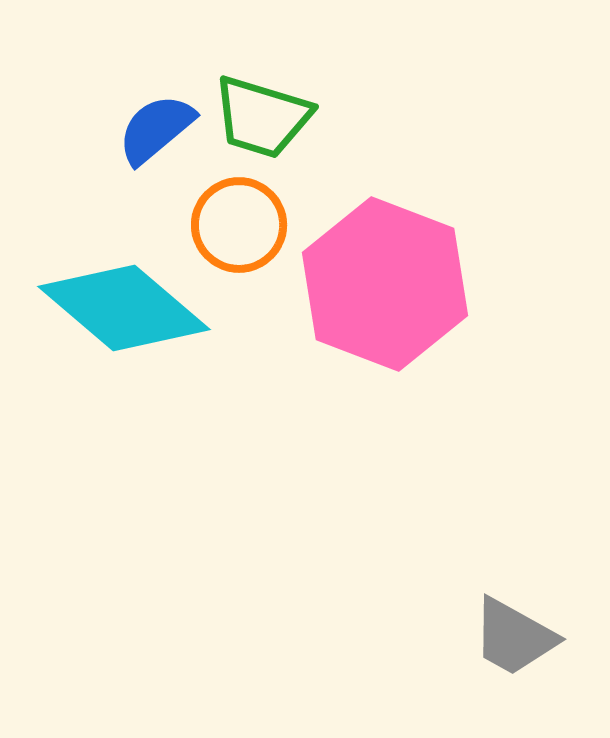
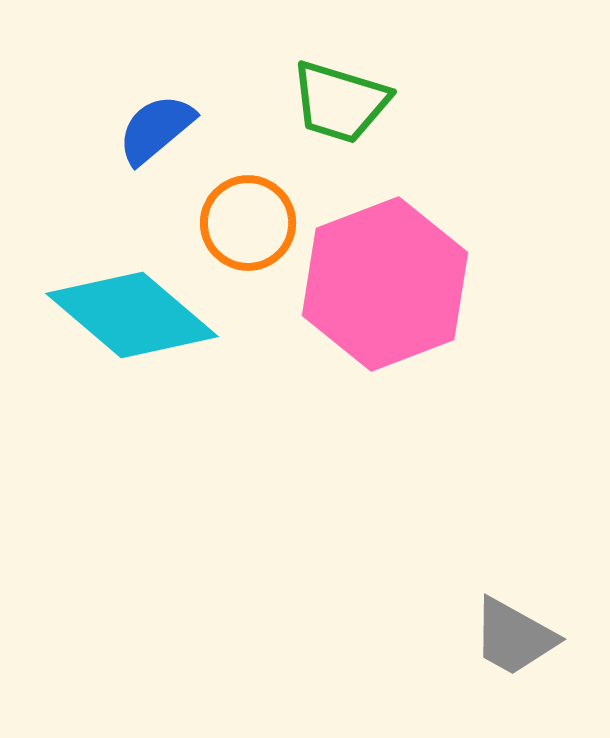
green trapezoid: moved 78 px right, 15 px up
orange circle: moved 9 px right, 2 px up
pink hexagon: rotated 18 degrees clockwise
cyan diamond: moved 8 px right, 7 px down
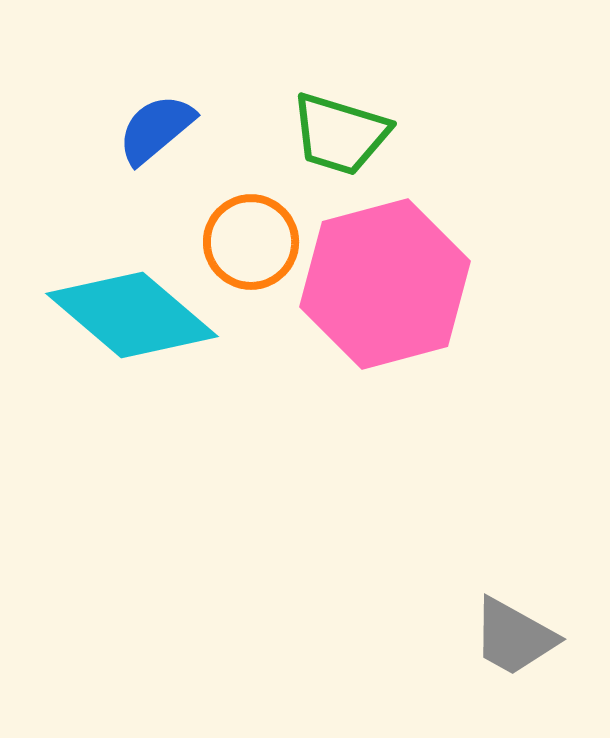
green trapezoid: moved 32 px down
orange circle: moved 3 px right, 19 px down
pink hexagon: rotated 6 degrees clockwise
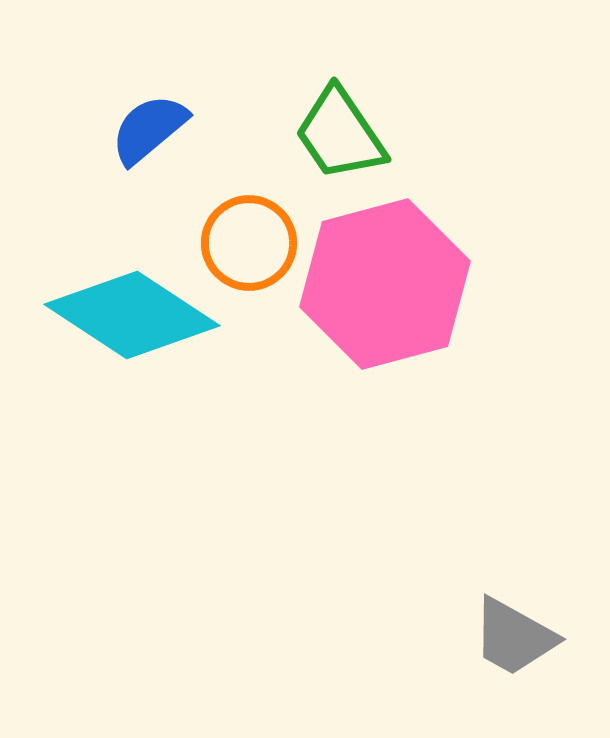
blue semicircle: moved 7 px left
green trapezoid: rotated 39 degrees clockwise
orange circle: moved 2 px left, 1 px down
cyan diamond: rotated 7 degrees counterclockwise
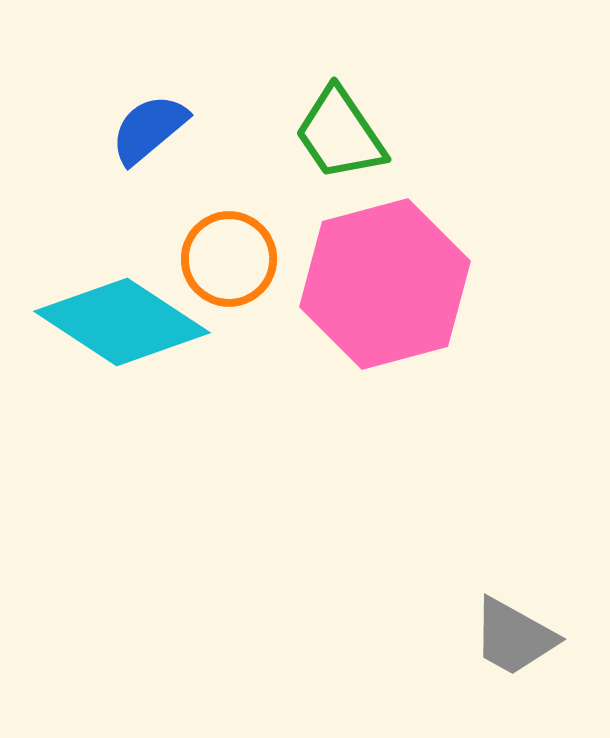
orange circle: moved 20 px left, 16 px down
cyan diamond: moved 10 px left, 7 px down
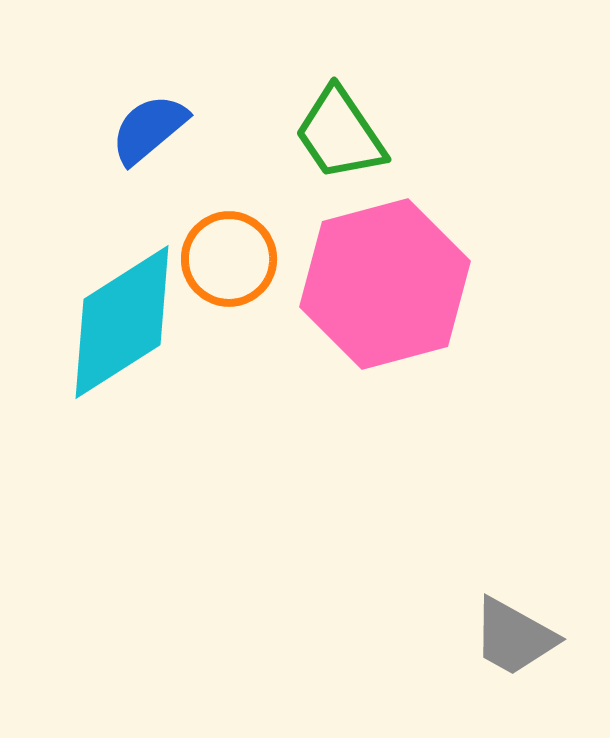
cyan diamond: rotated 66 degrees counterclockwise
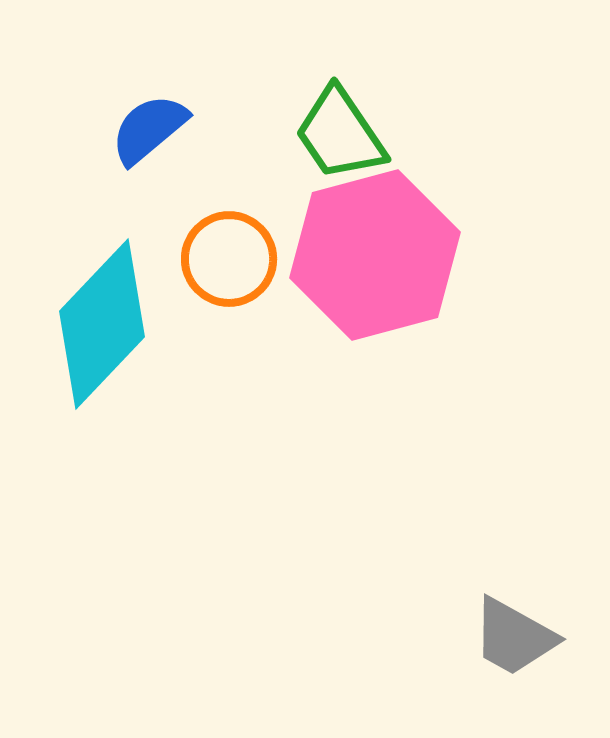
pink hexagon: moved 10 px left, 29 px up
cyan diamond: moved 20 px left, 2 px down; rotated 14 degrees counterclockwise
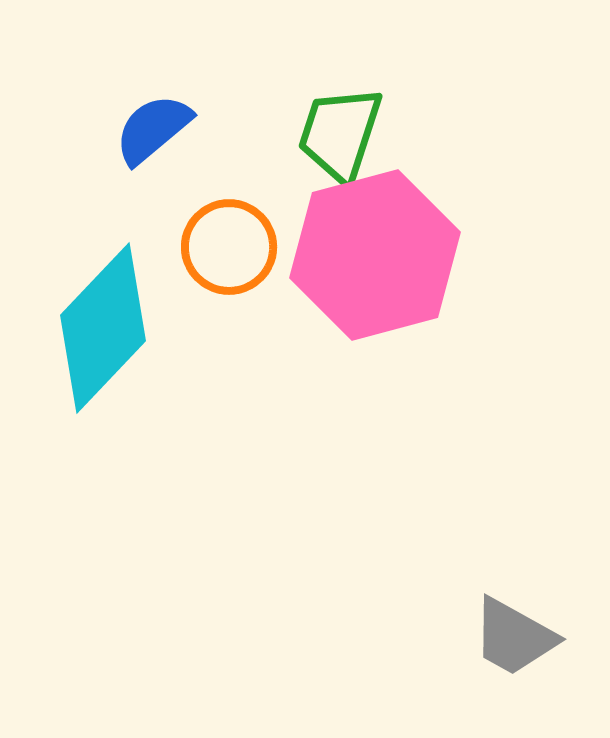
blue semicircle: moved 4 px right
green trapezoid: rotated 52 degrees clockwise
orange circle: moved 12 px up
cyan diamond: moved 1 px right, 4 px down
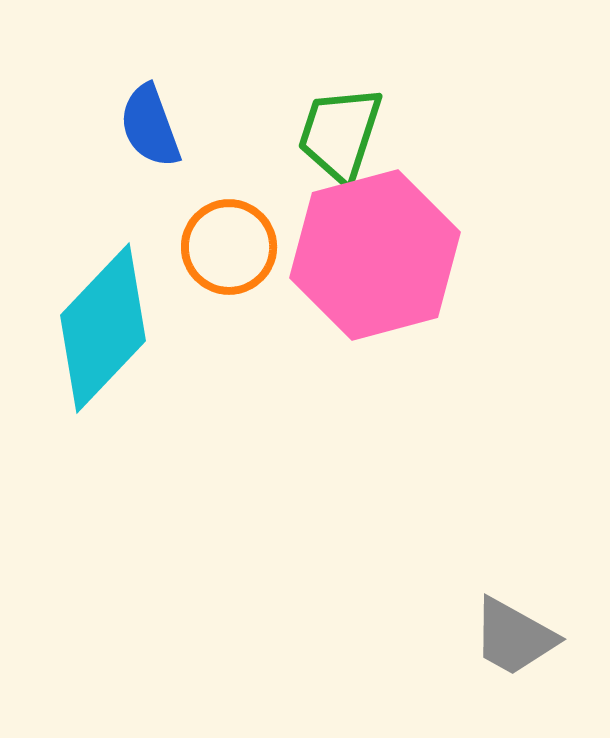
blue semicircle: moved 3 px left, 3 px up; rotated 70 degrees counterclockwise
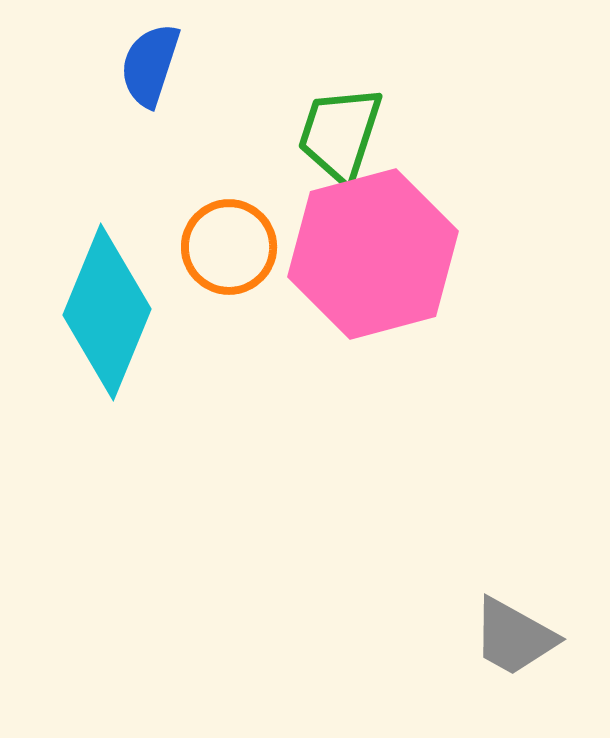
blue semicircle: moved 61 px up; rotated 38 degrees clockwise
pink hexagon: moved 2 px left, 1 px up
cyan diamond: moved 4 px right, 16 px up; rotated 21 degrees counterclockwise
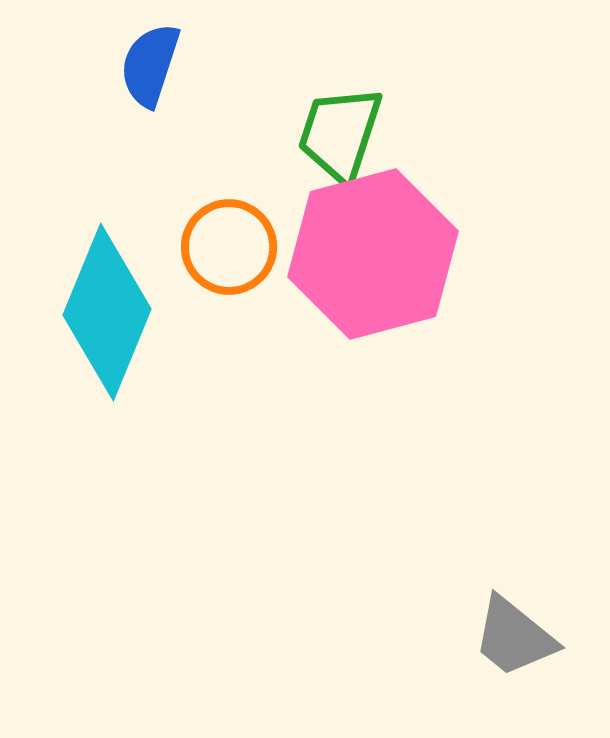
gray trapezoid: rotated 10 degrees clockwise
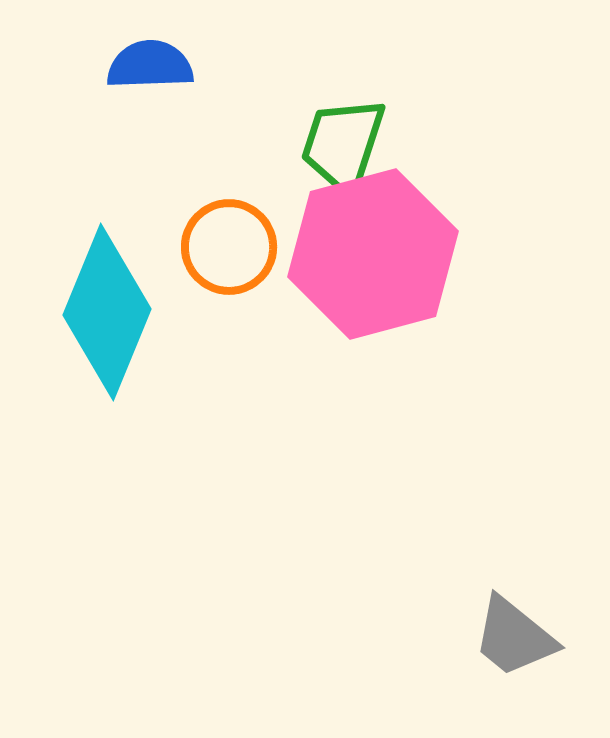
blue semicircle: rotated 70 degrees clockwise
green trapezoid: moved 3 px right, 11 px down
